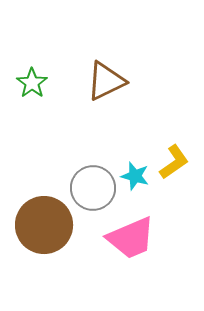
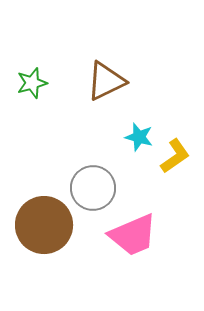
green star: rotated 20 degrees clockwise
yellow L-shape: moved 1 px right, 6 px up
cyan star: moved 4 px right, 39 px up
pink trapezoid: moved 2 px right, 3 px up
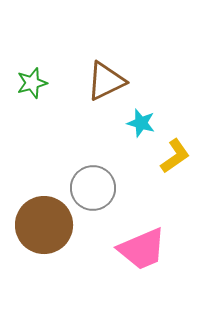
cyan star: moved 2 px right, 14 px up
pink trapezoid: moved 9 px right, 14 px down
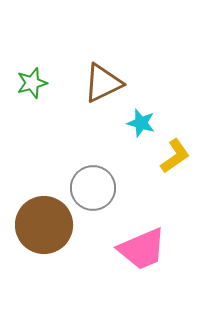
brown triangle: moved 3 px left, 2 px down
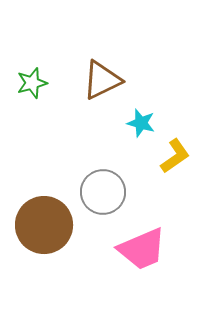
brown triangle: moved 1 px left, 3 px up
gray circle: moved 10 px right, 4 px down
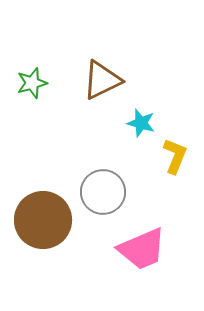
yellow L-shape: rotated 33 degrees counterclockwise
brown circle: moved 1 px left, 5 px up
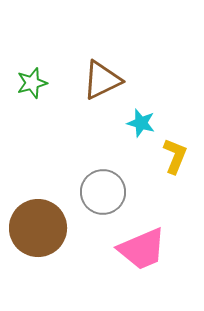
brown circle: moved 5 px left, 8 px down
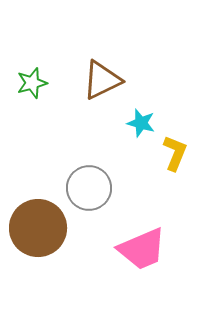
yellow L-shape: moved 3 px up
gray circle: moved 14 px left, 4 px up
